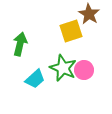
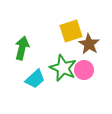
brown star: moved 30 px down
green arrow: moved 2 px right, 4 px down
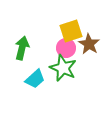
pink circle: moved 18 px left, 22 px up
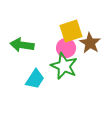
brown star: moved 1 px right, 1 px up
green arrow: moved 3 px up; rotated 95 degrees counterclockwise
green star: moved 1 px right, 2 px up
cyan trapezoid: rotated 15 degrees counterclockwise
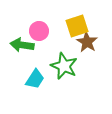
yellow square: moved 6 px right, 5 px up
brown star: moved 3 px left, 1 px up
pink circle: moved 27 px left, 17 px up
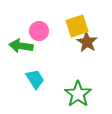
green arrow: moved 1 px left, 1 px down
green star: moved 14 px right, 28 px down; rotated 12 degrees clockwise
cyan trapezoid: rotated 65 degrees counterclockwise
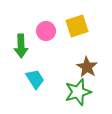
pink circle: moved 7 px right
brown star: moved 25 px down
green arrow: rotated 100 degrees counterclockwise
green star: moved 2 px up; rotated 20 degrees clockwise
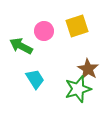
pink circle: moved 2 px left
green arrow: rotated 120 degrees clockwise
brown star: moved 1 px right, 2 px down
green star: moved 3 px up
